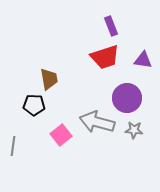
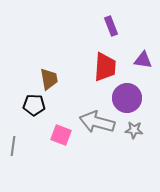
red trapezoid: moved 10 px down; rotated 68 degrees counterclockwise
pink square: rotated 30 degrees counterclockwise
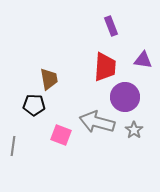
purple circle: moved 2 px left, 1 px up
gray star: rotated 30 degrees clockwise
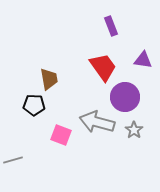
red trapezoid: moved 2 px left; rotated 40 degrees counterclockwise
gray line: moved 14 px down; rotated 66 degrees clockwise
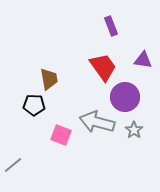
gray line: moved 5 px down; rotated 24 degrees counterclockwise
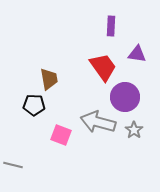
purple rectangle: rotated 24 degrees clockwise
purple triangle: moved 6 px left, 6 px up
gray arrow: moved 1 px right
gray line: rotated 54 degrees clockwise
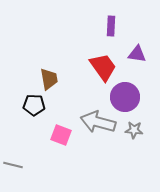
gray star: rotated 30 degrees counterclockwise
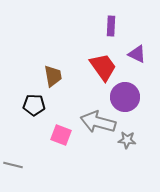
purple triangle: rotated 18 degrees clockwise
brown trapezoid: moved 4 px right, 3 px up
gray star: moved 7 px left, 10 px down
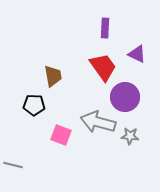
purple rectangle: moved 6 px left, 2 px down
gray star: moved 3 px right, 4 px up
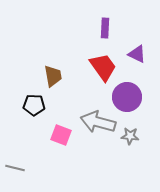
purple circle: moved 2 px right
gray line: moved 2 px right, 3 px down
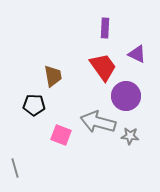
purple circle: moved 1 px left, 1 px up
gray line: rotated 60 degrees clockwise
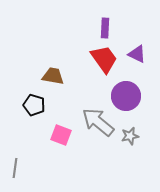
red trapezoid: moved 1 px right, 8 px up
brown trapezoid: rotated 70 degrees counterclockwise
black pentagon: rotated 15 degrees clockwise
gray arrow: rotated 24 degrees clockwise
gray star: rotated 18 degrees counterclockwise
gray line: rotated 24 degrees clockwise
